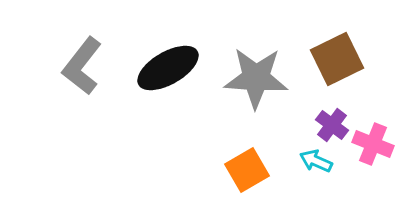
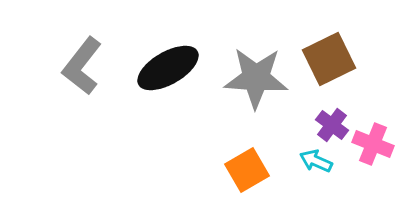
brown square: moved 8 px left
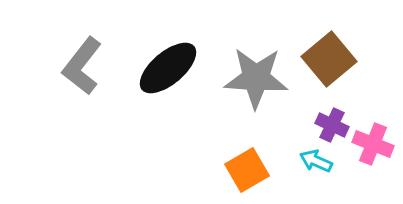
brown square: rotated 14 degrees counterclockwise
black ellipse: rotated 10 degrees counterclockwise
purple cross: rotated 12 degrees counterclockwise
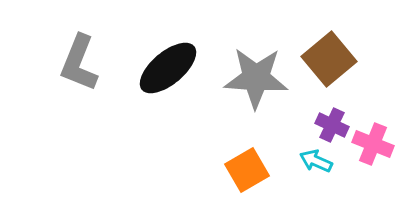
gray L-shape: moved 3 px left, 3 px up; rotated 16 degrees counterclockwise
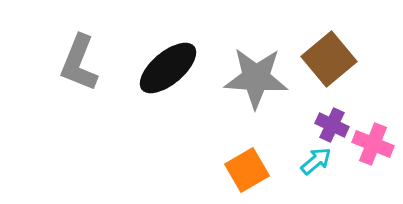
cyan arrow: rotated 116 degrees clockwise
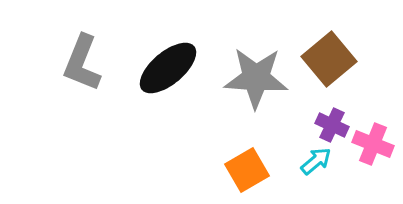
gray L-shape: moved 3 px right
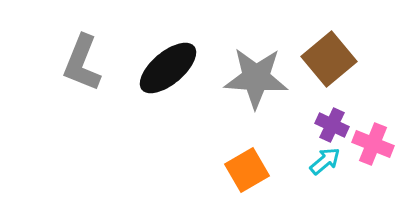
cyan arrow: moved 9 px right
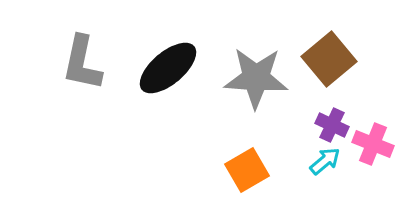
gray L-shape: rotated 10 degrees counterclockwise
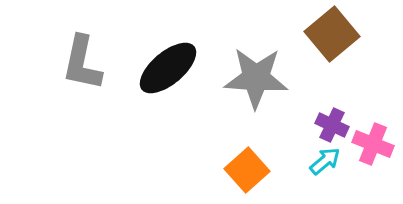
brown square: moved 3 px right, 25 px up
orange square: rotated 12 degrees counterclockwise
